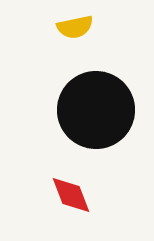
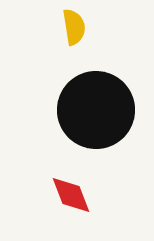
yellow semicircle: moved 1 px left; rotated 87 degrees counterclockwise
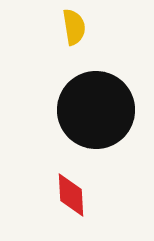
red diamond: rotated 18 degrees clockwise
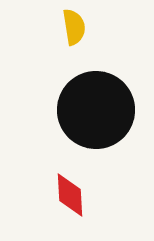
red diamond: moved 1 px left
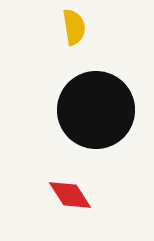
red diamond: rotated 30 degrees counterclockwise
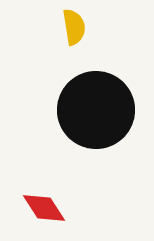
red diamond: moved 26 px left, 13 px down
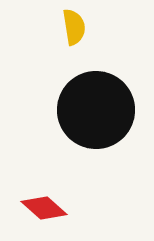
red diamond: rotated 15 degrees counterclockwise
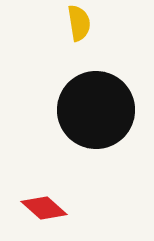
yellow semicircle: moved 5 px right, 4 px up
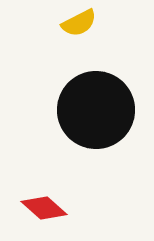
yellow semicircle: rotated 72 degrees clockwise
